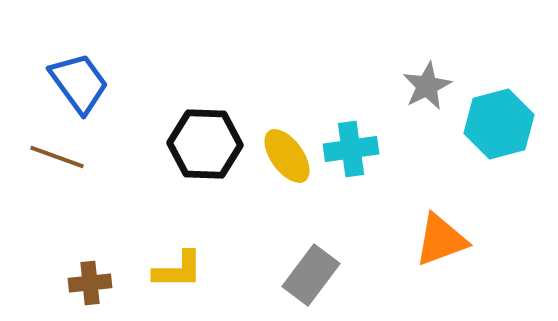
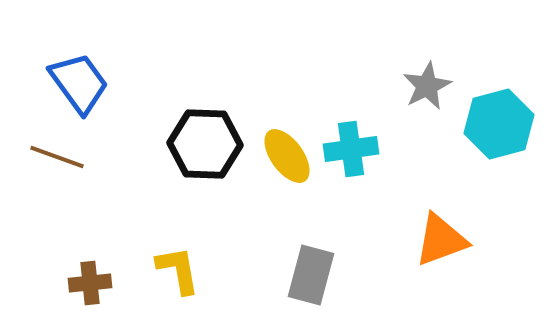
yellow L-shape: rotated 100 degrees counterclockwise
gray rectangle: rotated 22 degrees counterclockwise
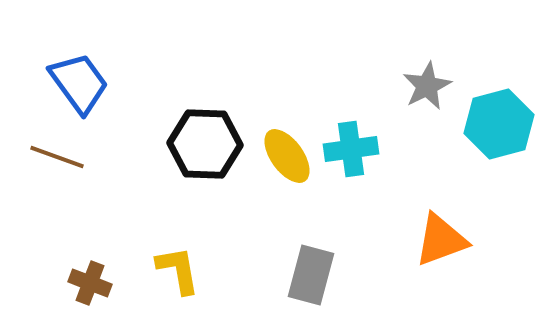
brown cross: rotated 27 degrees clockwise
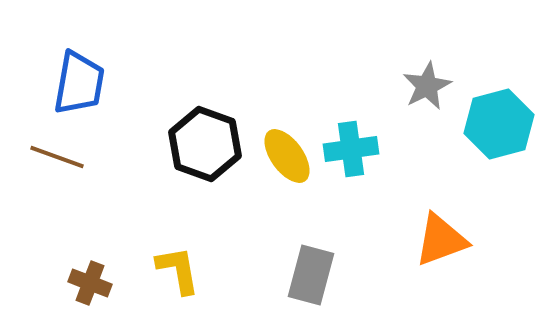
blue trapezoid: rotated 46 degrees clockwise
black hexagon: rotated 18 degrees clockwise
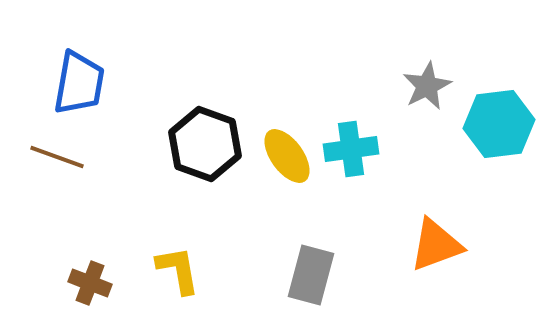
cyan hexagon: rotated 8 degrees clockwise
orange triangle: moved 5 px left, 5 px down
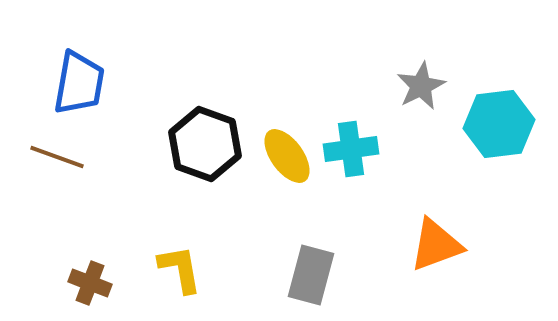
gray star: moved 6 px left
yellow L-shape: moved 2 px right, 1 px up
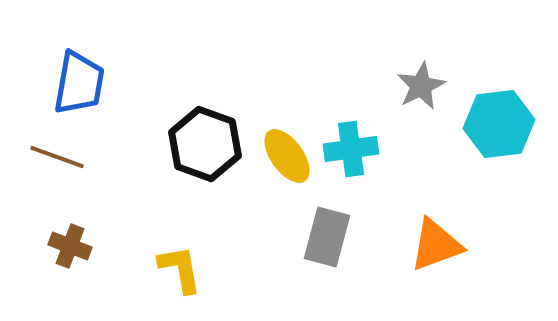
gray rectangle: moved 16 px right, 38 px up
brown cross: moved 20 px left, 37 px up
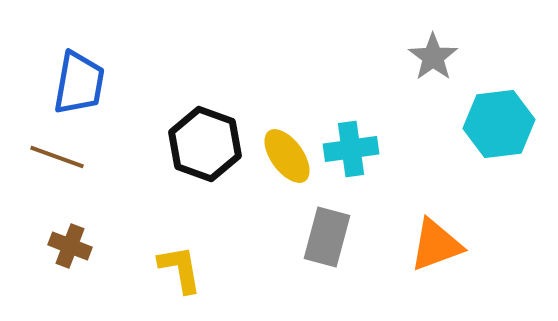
gray star: moved 12 px right, 29 px up; rotated 9 degrees counterclockwise
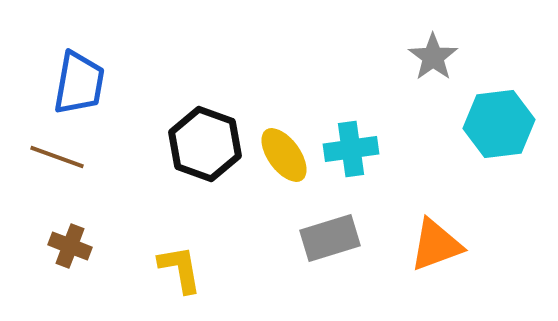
yellow ellipse: moved 3 px left, 1 px up
gray rectangle: moved 3 px right, 1 px down; rotated 58 degrees clockwise
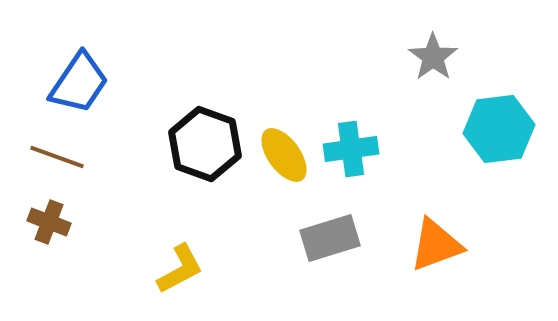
blue trapezoid: rotated 24 degrees clockwise
cyan hexagon: moved 5 px down
brown cross: moved 21 px left, 24 px up
yellow L-shape: rotated 72 degrees clockwise
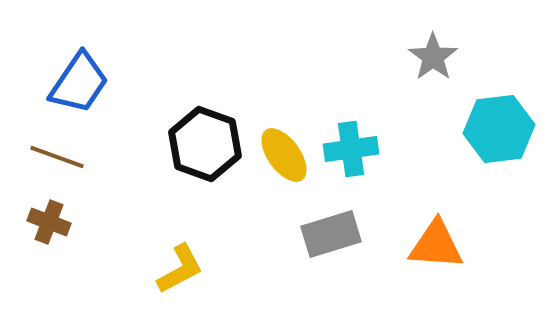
gray rectangle: moved 1 px right, 4 px up
orange triangle: rotated 24 degrees clockwise
